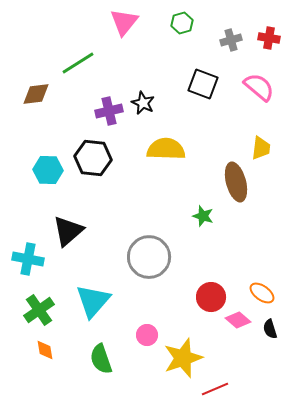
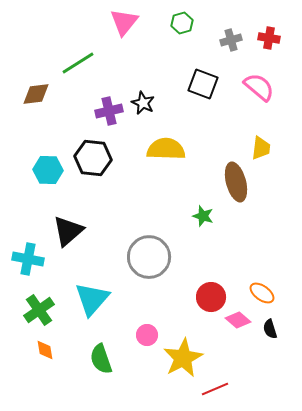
cyan triangle: moved 1 px left, 2 px up
yellow star: rotated 9 degrees counterclockwise
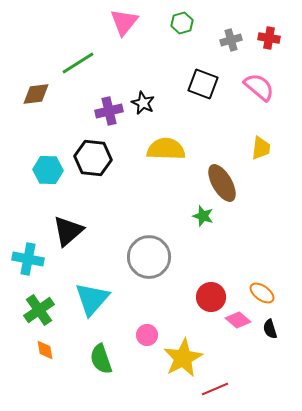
brown ellipse: moved 14 px left, 1 px down; rotated 15 degrees counterclockwise
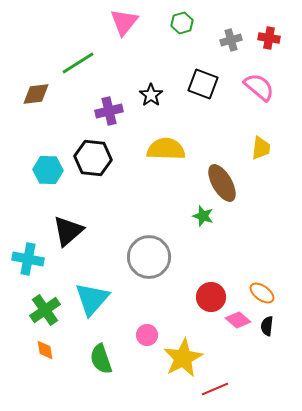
black star: moved 8 px right, 8 px up; rotated 10 degrees clockwise
green cross: moved 6 px right
black semicircle: moved 3 px left, 3 px up; rotated 24 degrees clockwise
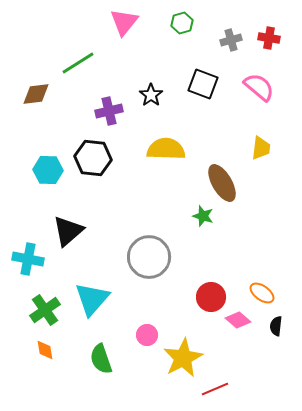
black semicircle: moved 9 px right
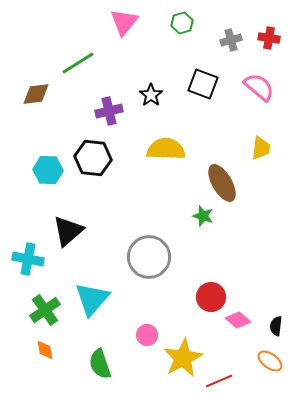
orange ellipse: moved 8 px right, 68 px down
green semicircle: moved 1 px left, 5 px down
red line: moved 4 px right, 8 px up
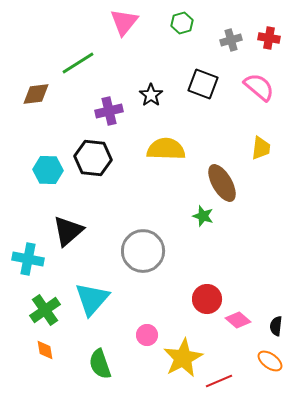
gray circle: moved 6 px left, 6 px up
red circle: moved 4 px left, 2 px down
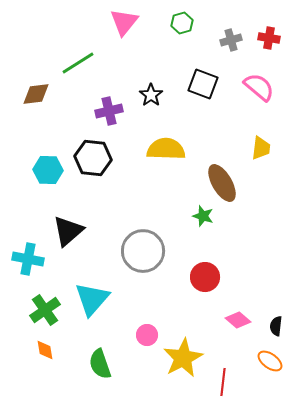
red circle: moved 2 px left, 22 px up
red line: moved 4 px right, 1 px down; rotated 60 degrees counterclockwise
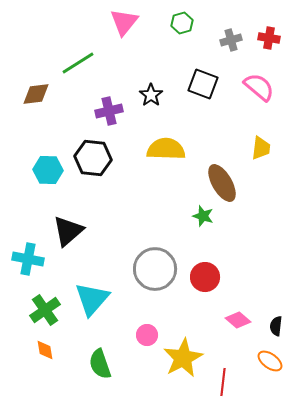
gray circle: moved 12 px right, 18 px down
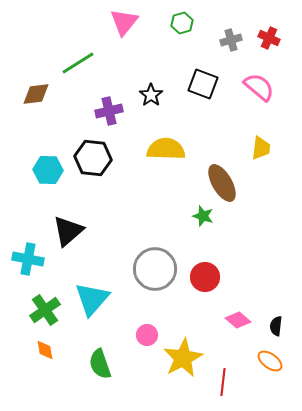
red cross: rotated 15 degrees clockwise
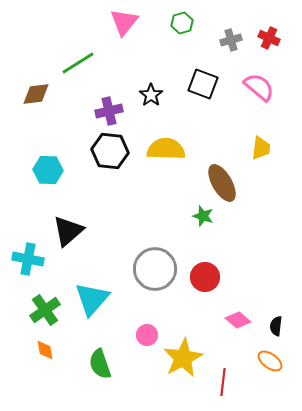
black hexagon: moved 17 px right, 7 px up
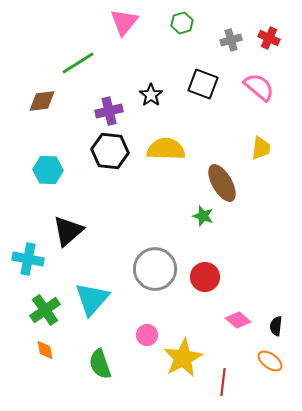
brown diamond: moved 6 px right, 7 px down
